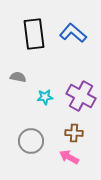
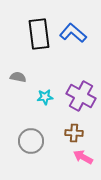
black rectangle: moved 5 px right
pink arrow: moved 14 px right
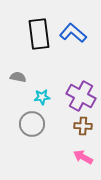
cyan star: moved 3 px left
brown cross: moved 9 px right, 7 px up
gray circle: moved 1 px right, 17 px up
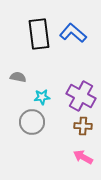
gray circle: moved 2 px up
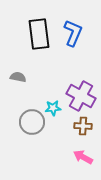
blue L-shape: rotated 72 degrees clockwise
cyan star: moved 11 px right, 11 px down
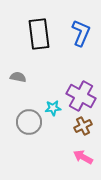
blue L-shape: moved 8 px right
gray circle: moved 3 px left
brown cross: rotated 30 degrees counterclockwise
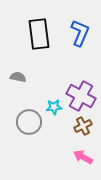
blue L-shape: moved 1 px left
cyan star: moved 1 px right, 1 px up
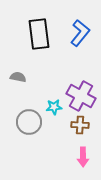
blue L-shape: rotated 16 degrees clockwise
brown cross: moved 3 px left, 1 px up; rotated 30 degrees clockwise
pink arrow: rotated 120 degrees counterclockwise
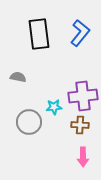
purple cross: moved 2 px right; rotated 36 degrees counterclockwise
